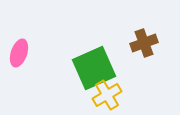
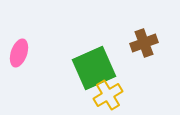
yellow cross: moved 1 px right
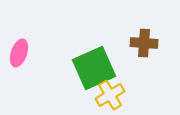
brown cross: rotated 24 degrees clockwise
yellow cross: moved 2 px right
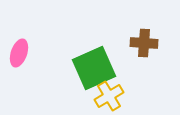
yellow cross: moved 1 px left, 1 px down
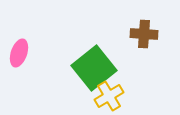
brown cross: moved 9 px up
green square: rotated 15 degrees counterclockwise
